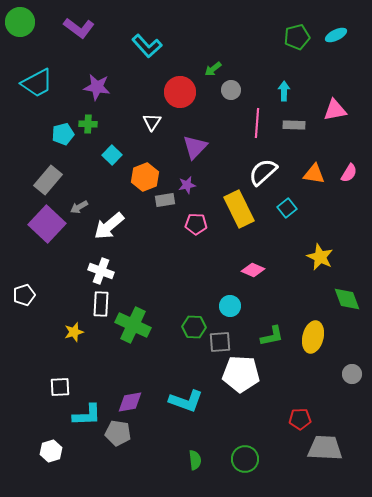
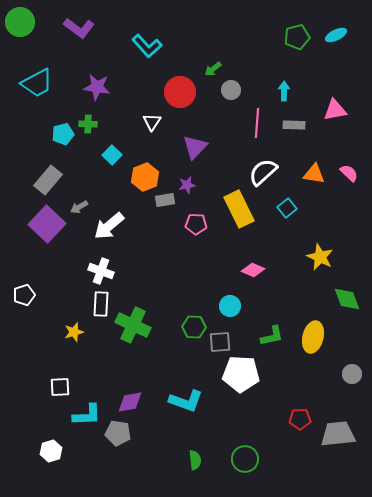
pink semicircle at (349, 173): rotated 78 degrees counterclockwise
gray trapezoid at (325, 448): moved 13 px right, 14 px up; rotated 9 degrees counterclockwise
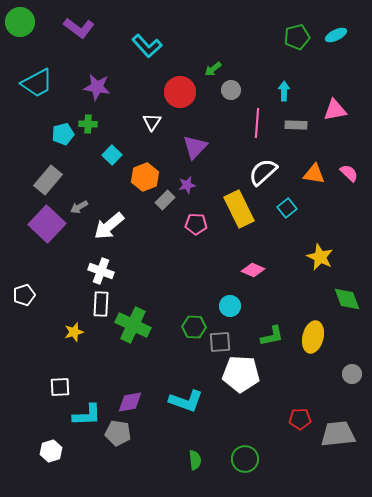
gray rectangle at (294, 125): moved 2 px right
gray rectangle at (165, 200): rotated 36 degrees counterclockwise
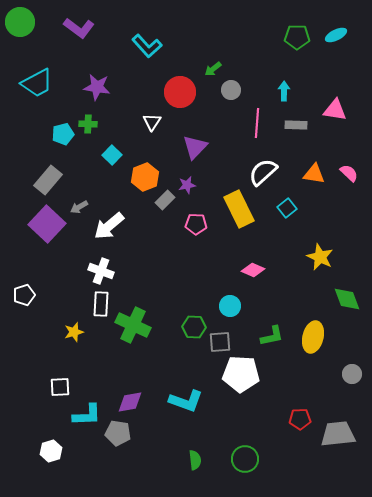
green pentagon at (297, 37): rotated 15 degrees clockwise
pink triangle at (335, 110): rotated 20 degrees clockwise
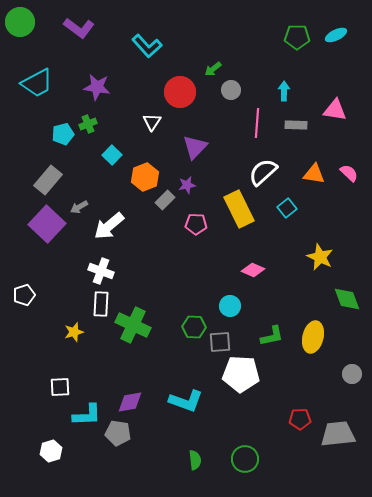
green cross at (88, 124): rotated 24 degrees counterclockwise
